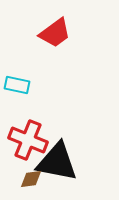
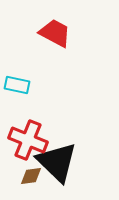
red trapezoid: rotated 116 degrees counterclockwise
black triangle: rotated 33 degrees clockwise
brown diamond: moved 3 px up
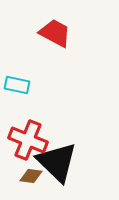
brown diamond: rotated 15 degrees clockwise
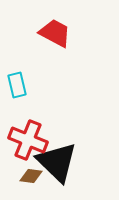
cyan rectangle: rotated 65 degrees clockwise
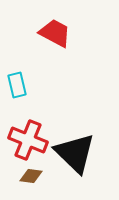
black triangle: moved 18 px right, 9 px up
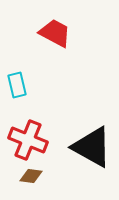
black triangle: moved 17 px right, 6 px up; rotated 15 degrees counterclockwise
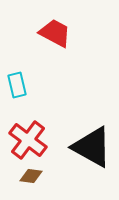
red cross: rotated 15 degrees clockwise
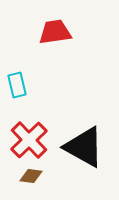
red trapezoid: moved 1 px up; rotated 36 degrees counterclockwise
red cross: moved 1 px right; rotated 9 degrees clockwise
black triangle: moved 8 px left
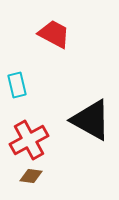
red trapezoid: moved 1 px left, 2 px down; rotated 36 degrees clockwise
red cross: rotated 15 degrees clockwise
black triangle: moved 7 px right, 27 px up
